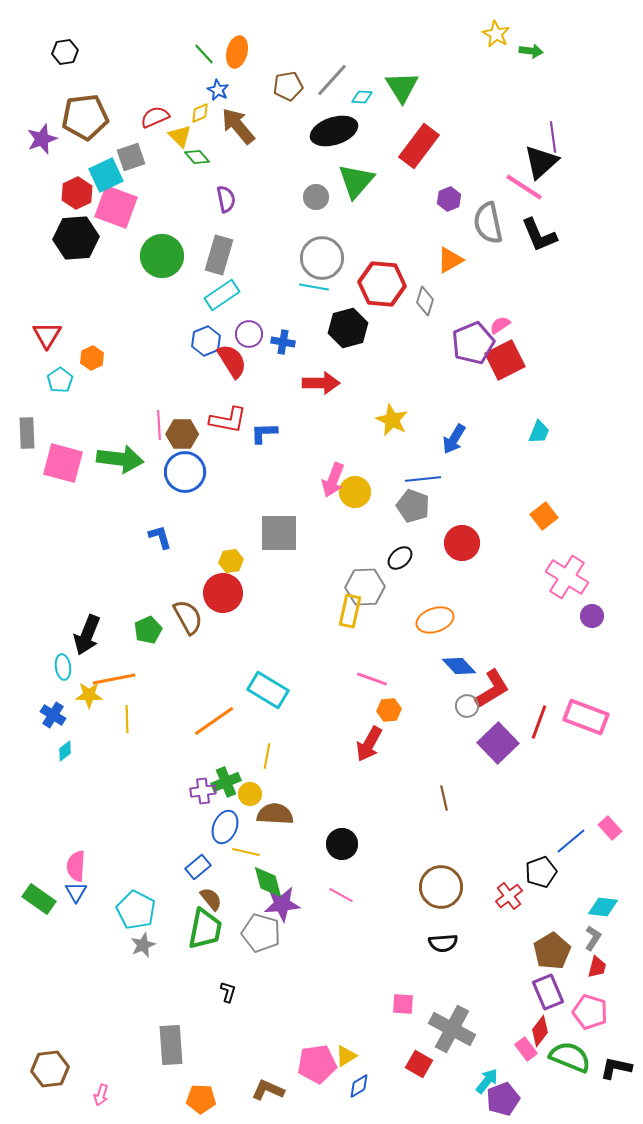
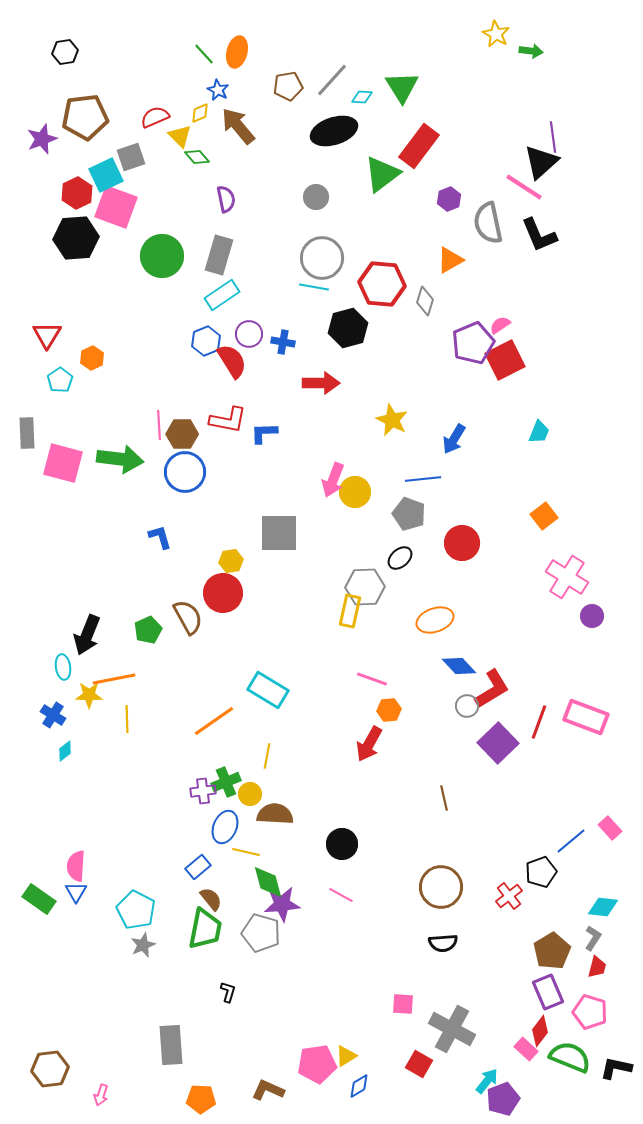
green triangle at (356, 181): moved 26 px right, 7 px up; rotated 12 degrees clockwise
gray pentagon at (413, 506): moved 4 px left, 8 px down
pink rectangle at (526, 1049): rotated 10 degrees counterclockwise
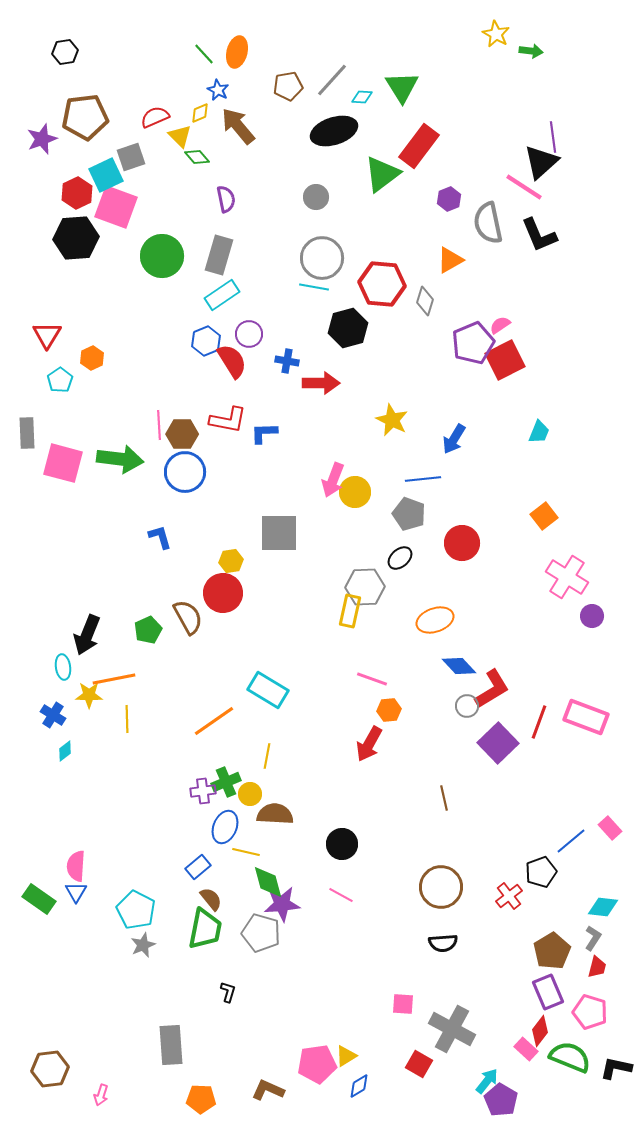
blue cross at (283, 342): moved 4 px right, 19 px down
purple pentagon at (503, 1099): moved 2 px left, 1 px down; rotated 20 degrees counterclockwise
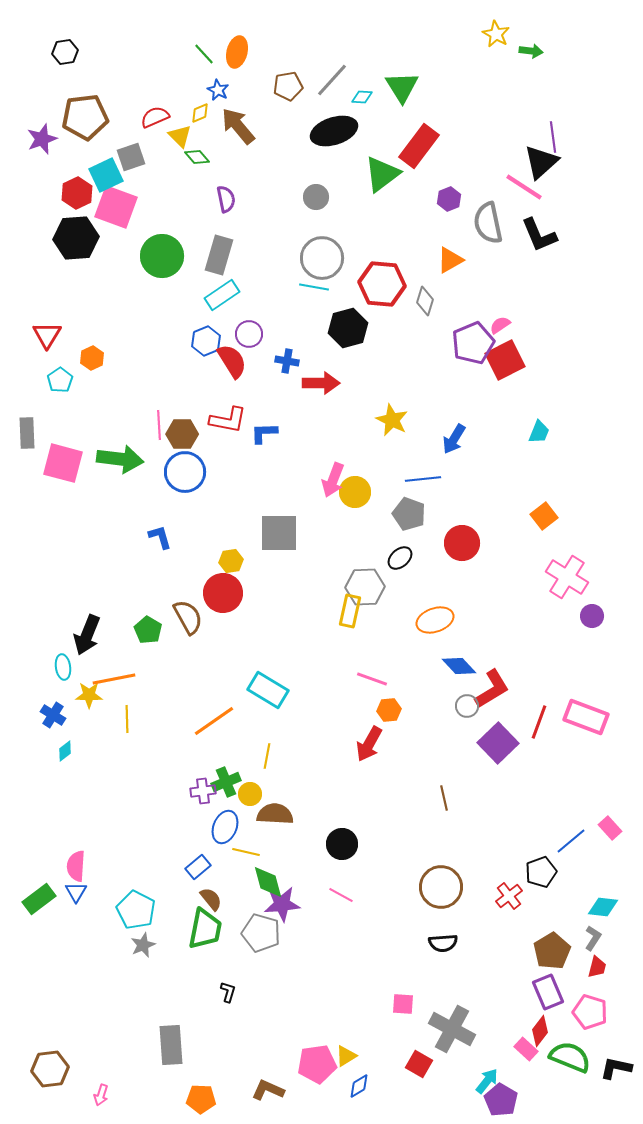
green pentagon at (148, 630): rotated 16 degrees counterclockwise
green rectangle at (39, 899): rotated 72 degrees counterclockwise
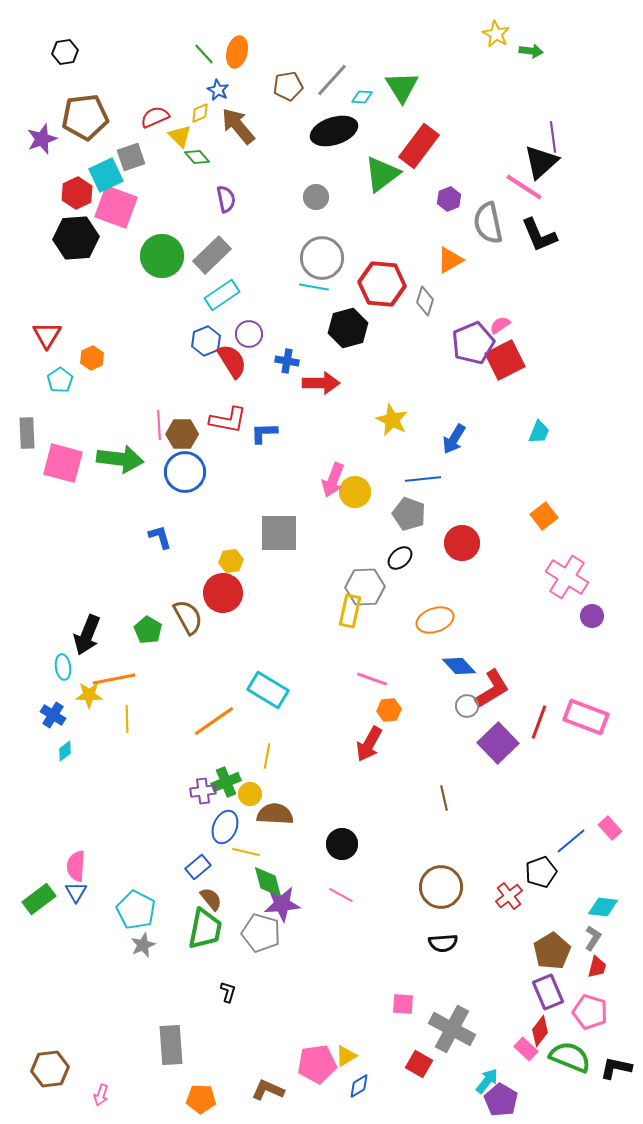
gray rectangle at (219, 255): moved 7 px left; rotated 30 degrees clockwise
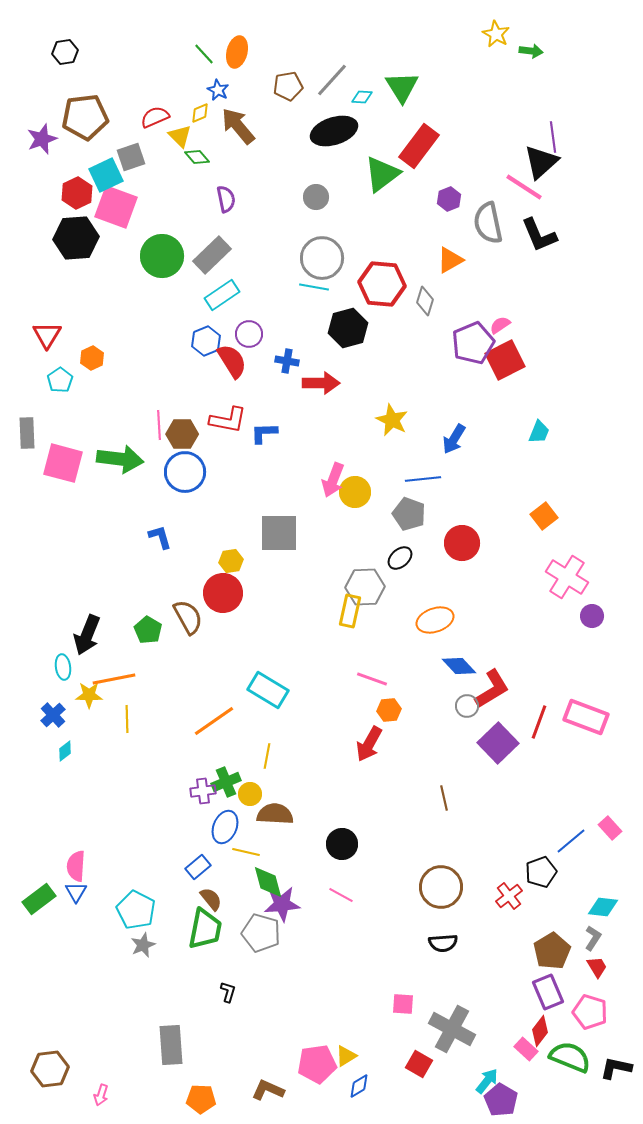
blue cross at (53, 715): rotated 15 degrees clockwise
red trapezoid at (597, 967): rotated 45 degrees counterclockwise
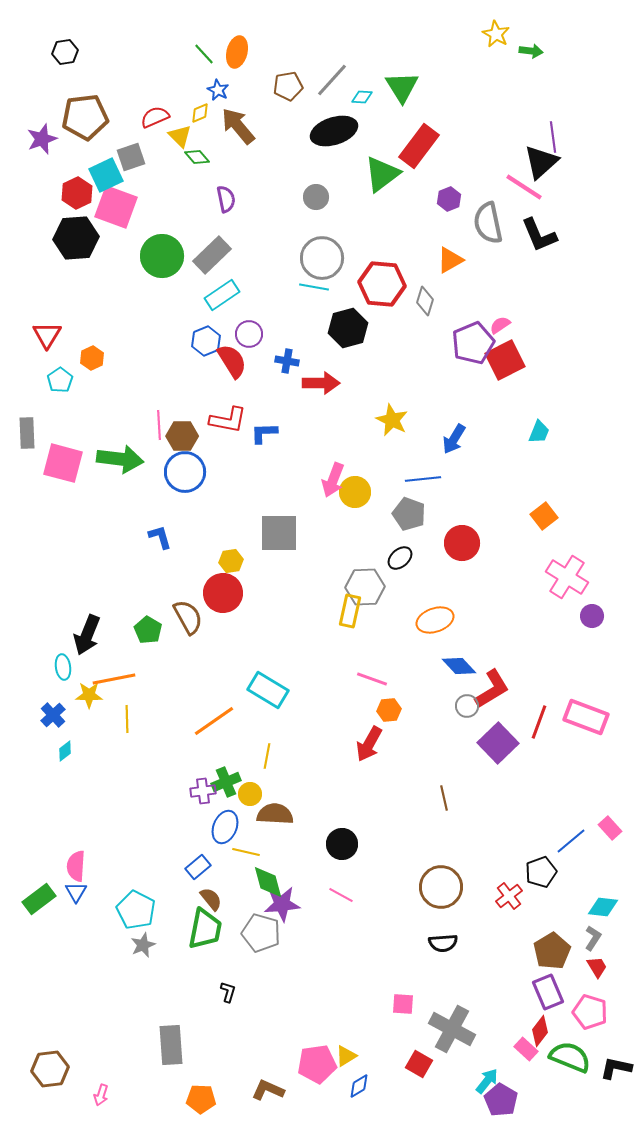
brown hexagon at (182, 434): moved 2 px down
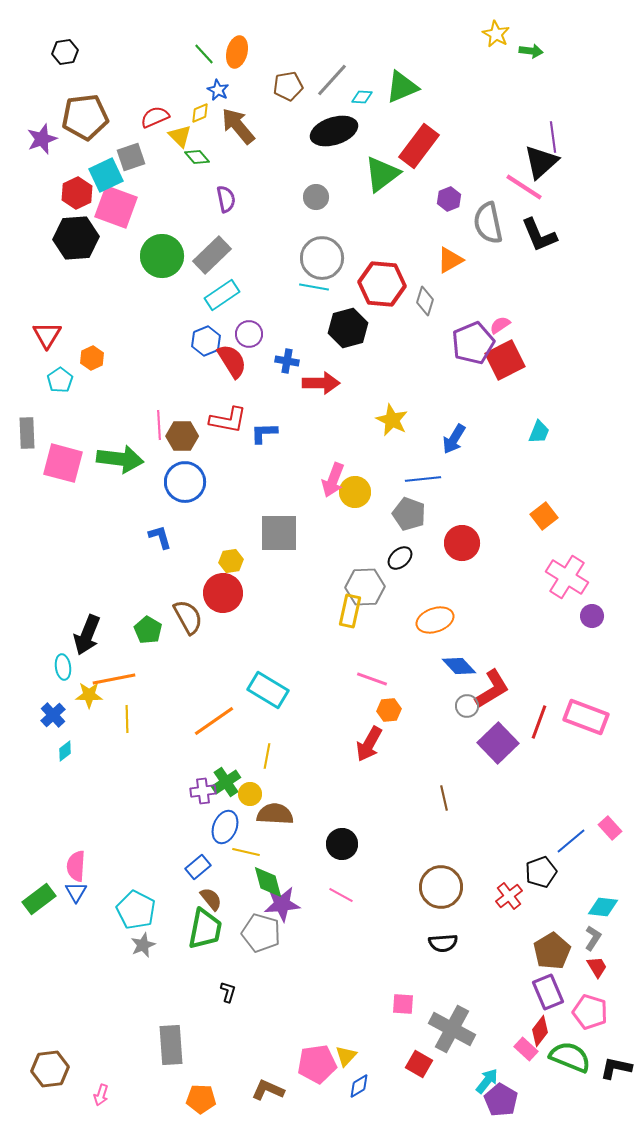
green triangle at (402, 87): rotated 39 degrees clockwise
blue circle at (185, 472): moved 10 px down
green cross at (226, 782): rotated 12 degrees counterclockwise
yellow triangle at (346, 1056): rotated 15 degrees counterclockwise
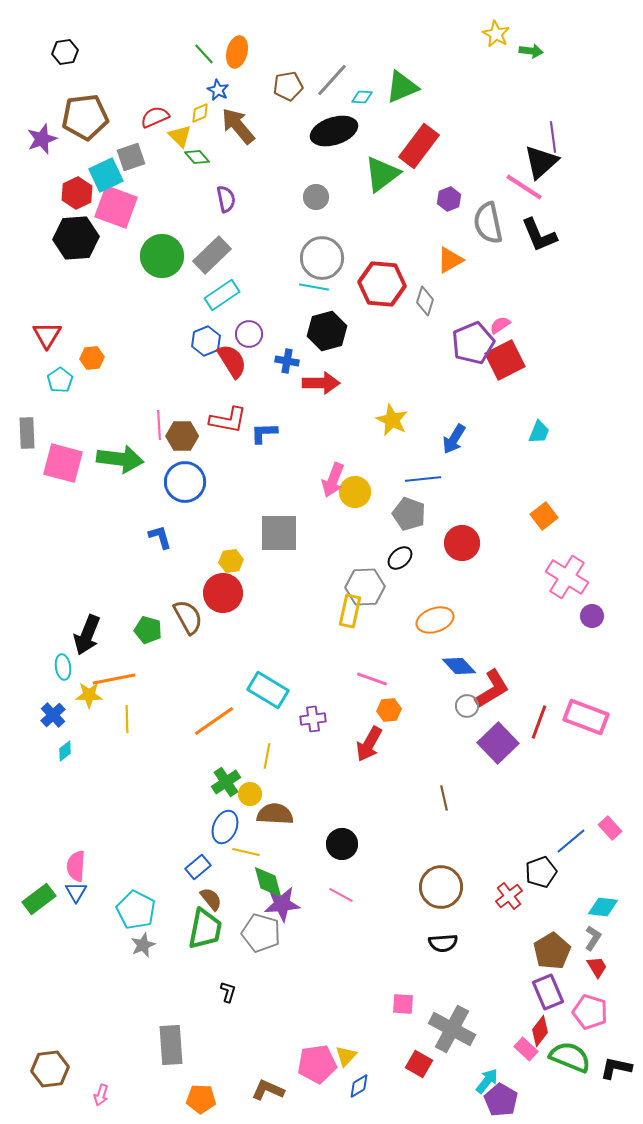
black hexagon at (348, 328): moved 21 px left, 3 px down
orange hexagon at (92, 358): rotated 20 degrees clockwise
green pentagon at (148, 630): rotated 16 degrees counterclockwise
purple cross at (203, 791): moved 110 px right, 72 px up
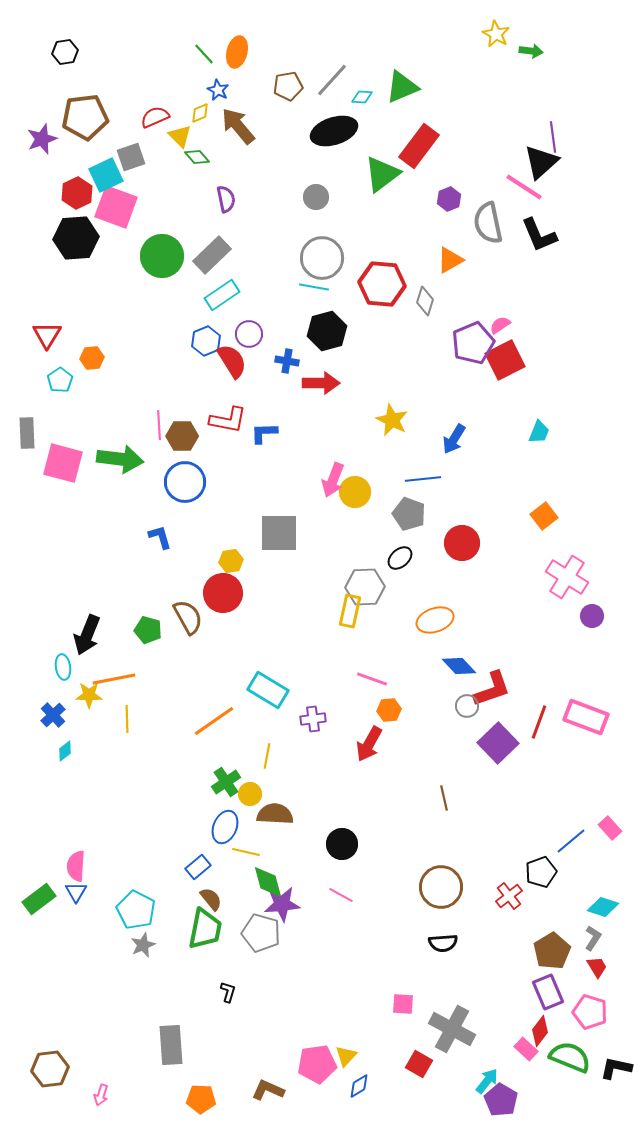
red L-shape at (492, 689): rotated 12 degrees clockwise
cyan diamond at (603, 907): rotated 12 degrees clockwise
